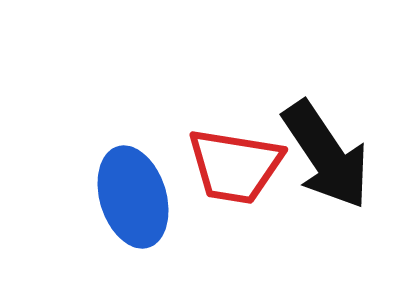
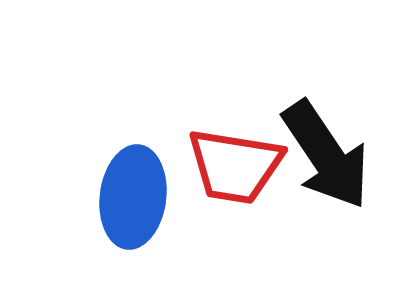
blue ellipse: rotated 24 degrees clockwise
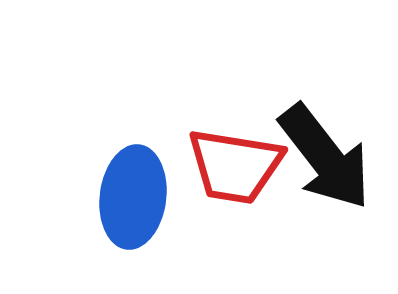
black arrow: moved 1 px left, 2 px down; rotated 4 degrees counterclockwise
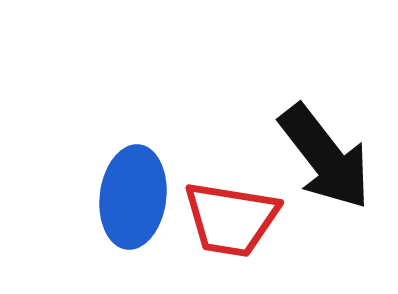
red trapezoid: moved 4 px left, 53 px down
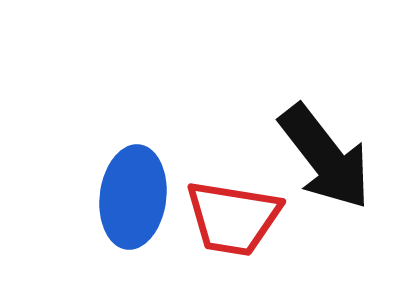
red trapezoid: moved 2 px right, 1 px up
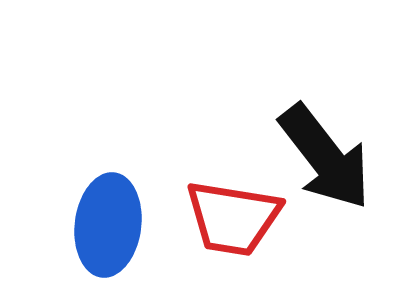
blue ellipse: moved 25 px left, 28 px down
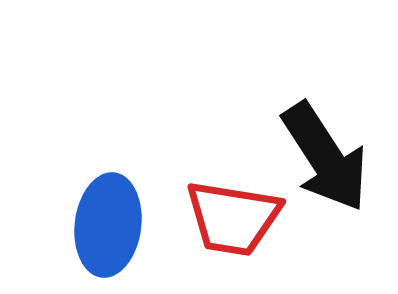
black arrow: rotated 5 degrees clockwise
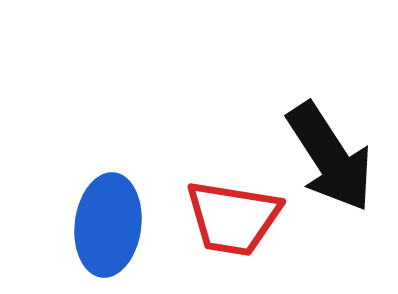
black arrow: moved 5 px right
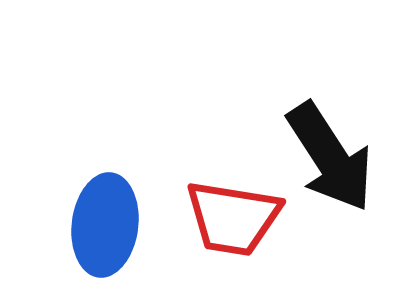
blue ellipse: moved 3 px left
